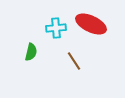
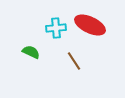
red ellipse: moved 1 px left, 1 px down
green semicircle: rotated 78 degrees counterclockwise
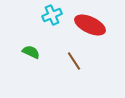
cyan cross: moved 4 px left, 13 px up; rotated 18 degrees counterclockwise
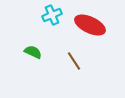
green semicircle: moved 2 px right
